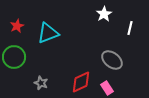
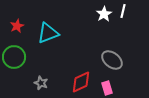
white line: moved 7 px left, 17 px up
pink rectangle: rotated 16 degrees clockwise
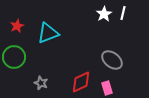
white line: moved 2 px down
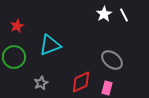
white line: moved 1 px right, 2 px down; rotated 40 degrees counterclockwise
cyan triangle: moved 2 px right, 12 px down
gray star: rotated 24 degrees clockwise
pink rectangle: rotated 32 degrees clockwise
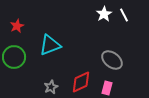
gray star: moved 10 px right, 4 px down
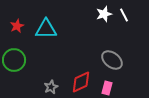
white star: rotated 14 degrees clockwise
cyan triangle: moved 4 px left, 16 px up; rotated 20 degrees clockwise
green circle: moved 3 px down
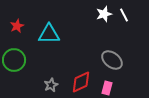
cyan triangle: moved 3 px right, 5 px down
gray star: moved 2 px up
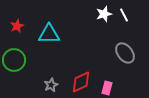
gray ellipse: moved 13 px right, 7 px up; rotated 15 degrees clockwise
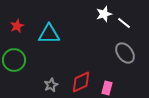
white line: moved 8 px down; rotated 24 degrees counterclockwise
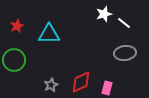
gray ellipse: rotated 60 degrees counterclockwise
